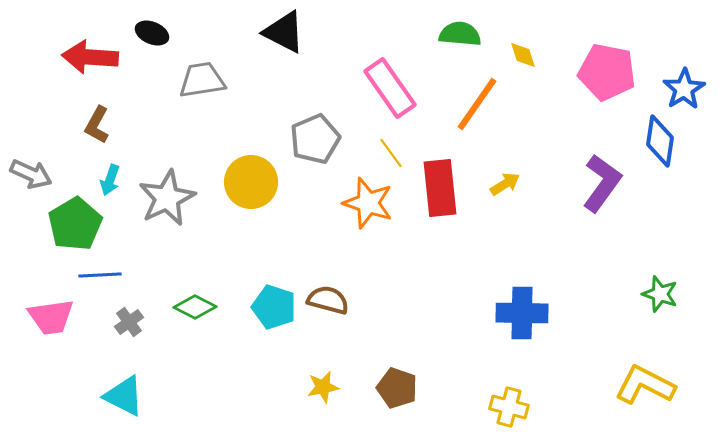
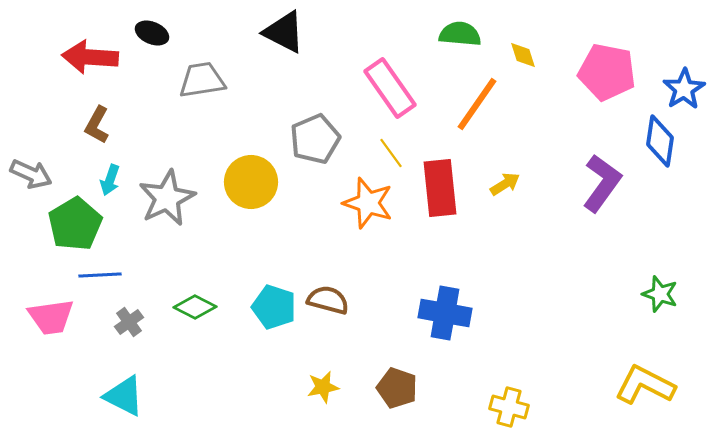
blue cross: moved 77 px left; rotated 9 degrees clockwise
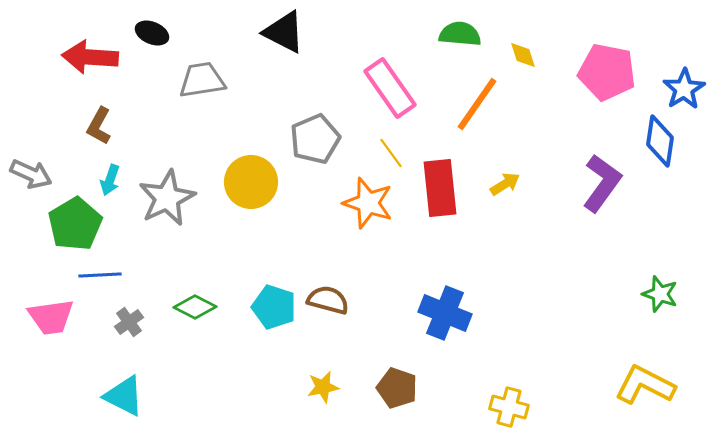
brown L-shape: moved 2 px right, 1 px down
blue cross: rotated 12 degrees clockwise
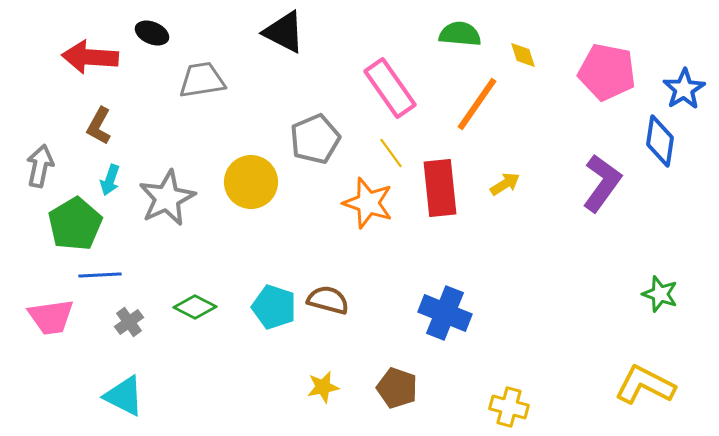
gray arrow: moved 9 px right, 8 px up; rotated 102 degrees counterclockwise
